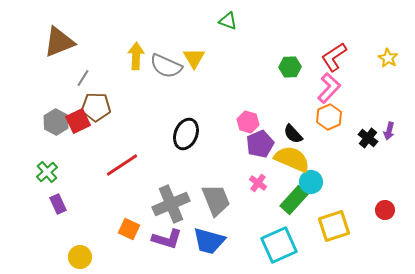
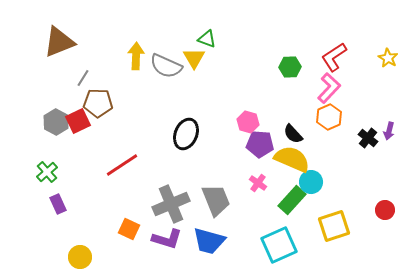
green triangle: moved 21 px left, 18 px down
brown pentagon: moved 2 px right, 4 px up
purple pentagon: rotated 28 degrees clockwise
green rectangle: moved 2 px left
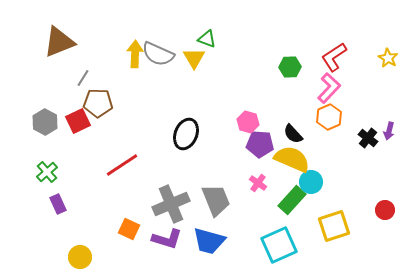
yellow arrow: moved 1 px left, 2 px up
gray semicircle: moved 8 px left, 12 px up
gray hexagon: moved 11 px left
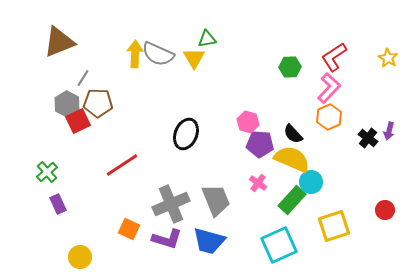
green triangle: rotated 30 degrees counterclockwise
gray hexagon: moved 22 px right, 18 px up
